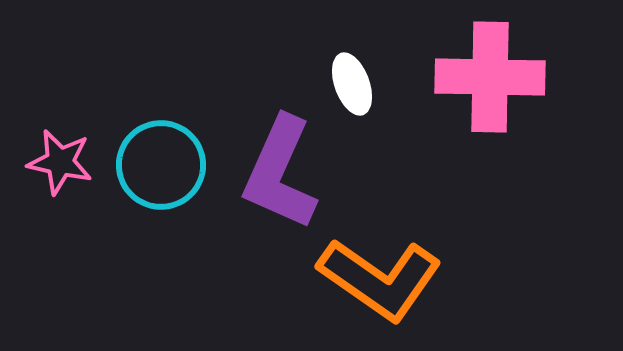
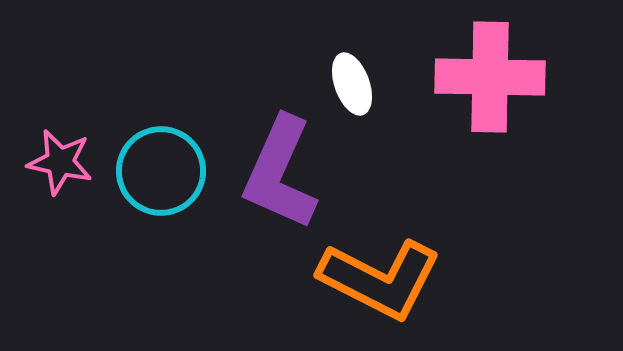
cyan circle: moved 6 px down
orange L-shape: rotated 8 degrees counterclockwise
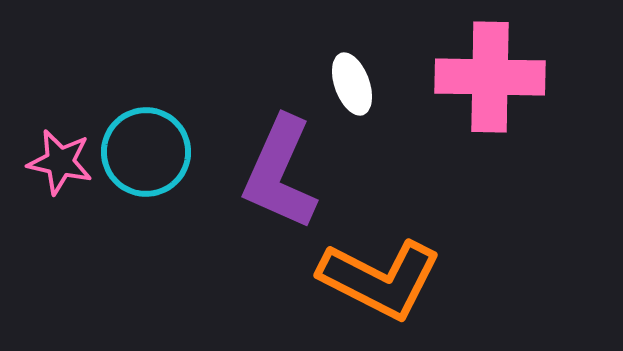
cyan circle: moved 15 px left, 19 px up
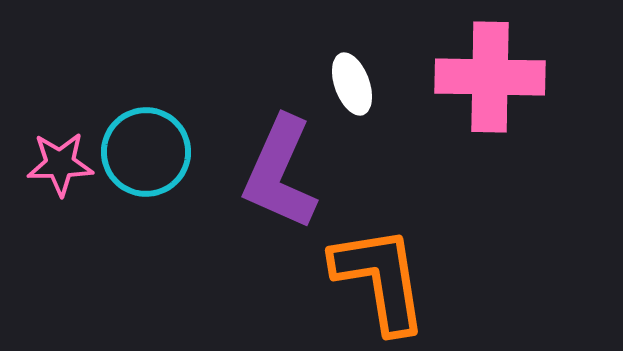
pink star: moved 2 px down; rotated 14 degrees counterclockwise
orange L-shape: rotated 126 degrees counterclockwise
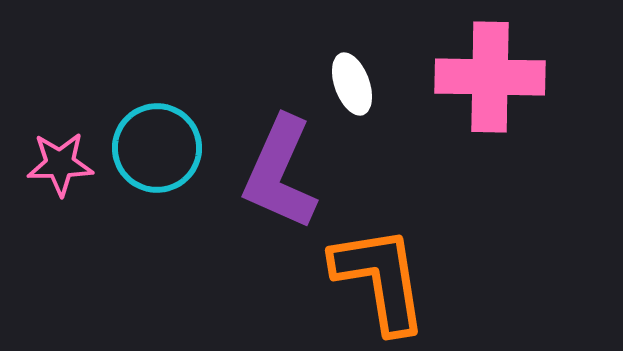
cyan circle: moved 11 px right, 4 px up
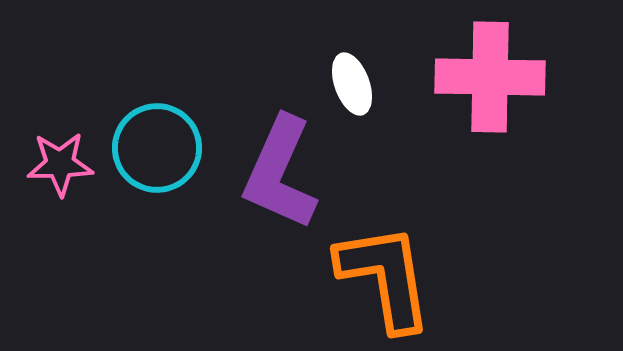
orange L-shape: moved 5 px right, 2 px up
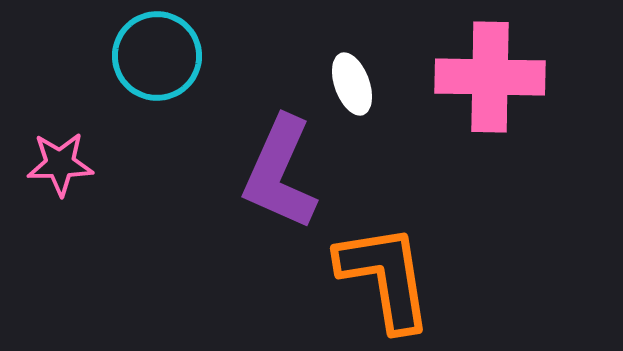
cyan circle: moved 92 px up
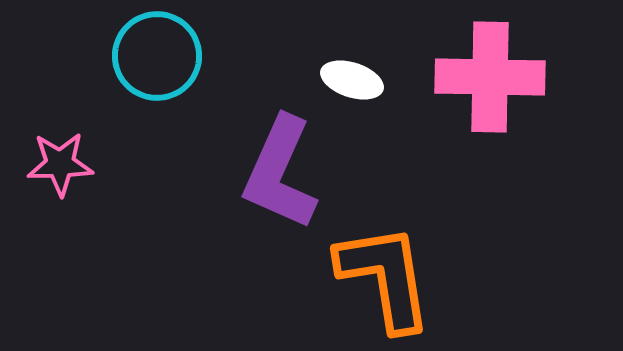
white ellipse: moved 4 px up; rotated 52 degrees counterclockwise
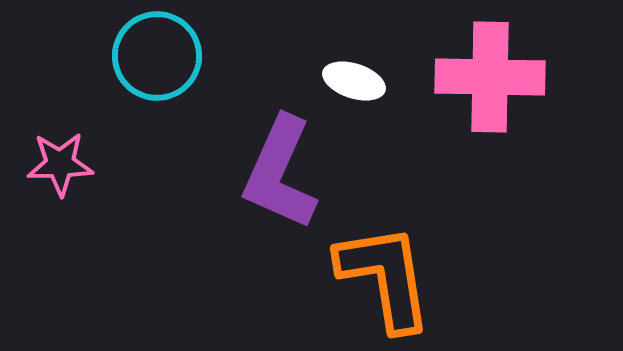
white ellipse: moved 2 px right, 1 px down
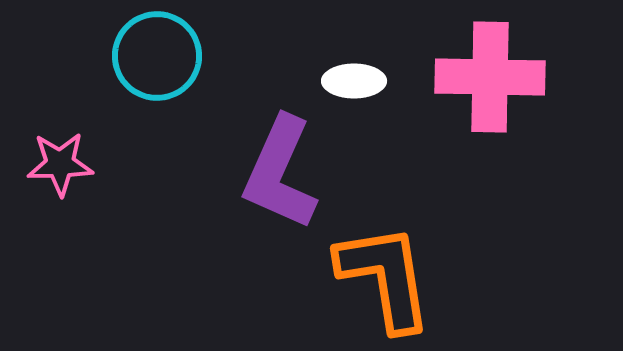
white ellipse: rotated 18 degrees counterclockwise
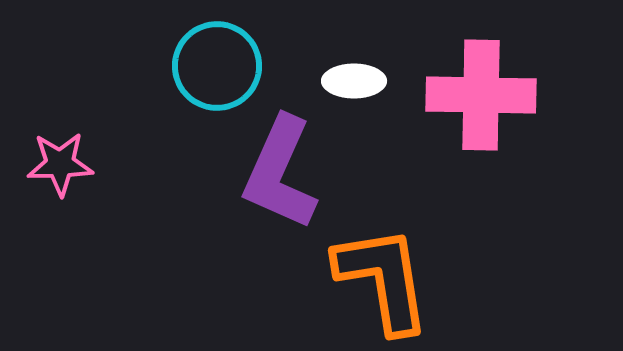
cyan circle: moved 60 px right, 10 px down
pink cross: moved 9 px left, 18 px down
orange L-shape: moved 2 px left, 2 px down
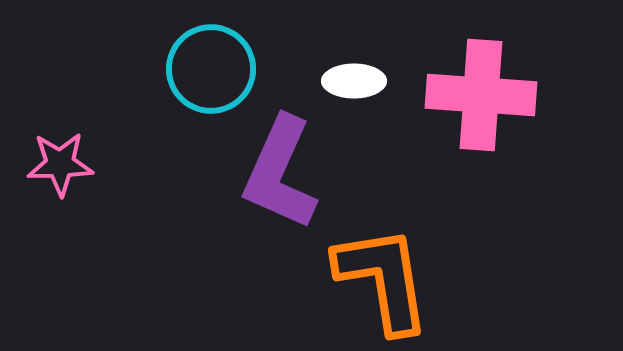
cyan circle: moved 6 px left, 3 px down
pink cross: rotated 3 degrees clockwise
